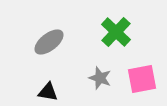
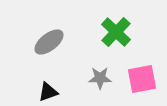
gray star: rotated 20 degrees counterclockwise
black triangle: rotated 30 degrees counterclockwise
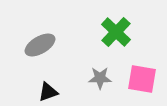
gray ellipse: moved 9 px left, 3 px down; rotated 8 degrees clockwise
pink square: rotated 20 degrees clockwise
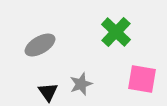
gray star: moved 19 px left, 6 px down; rotated 20 degrees counterclockwise
black triangle: rotated 45 degrees counterclockwise
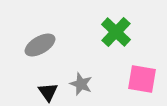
gray star: rotated 30 degrees counterclockwise
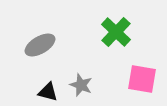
gray star: moved 1 px down
black triangle: rotated 40 degrees counterclockwise
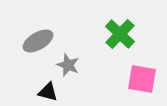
green cross: moved 4 px right, 2 px down
gray ellipse: moved 2 px left, 4 px up
gray star: moved 13 px left, 20 px up
